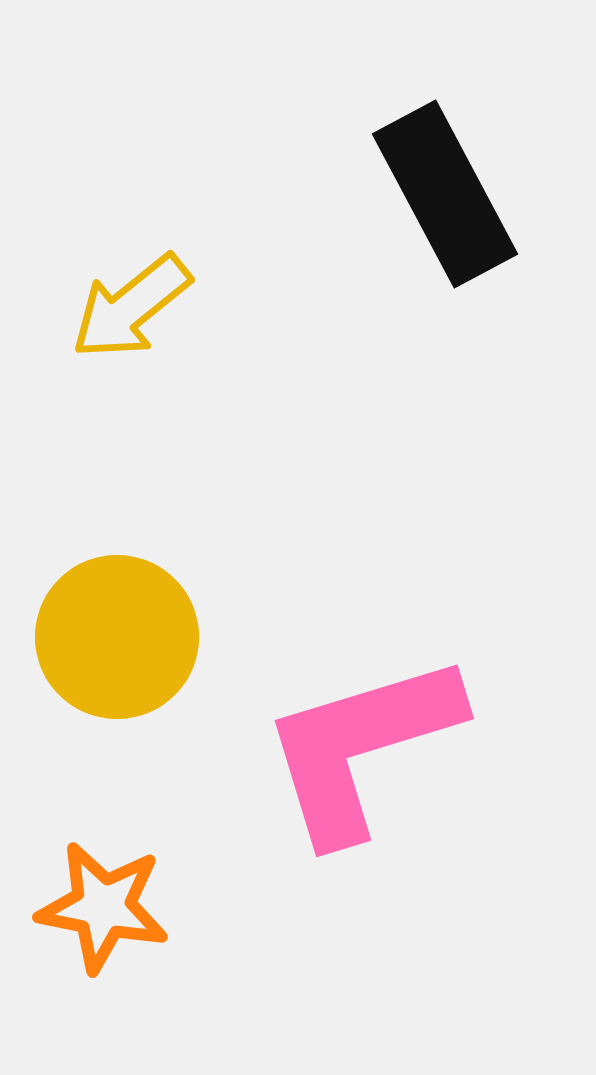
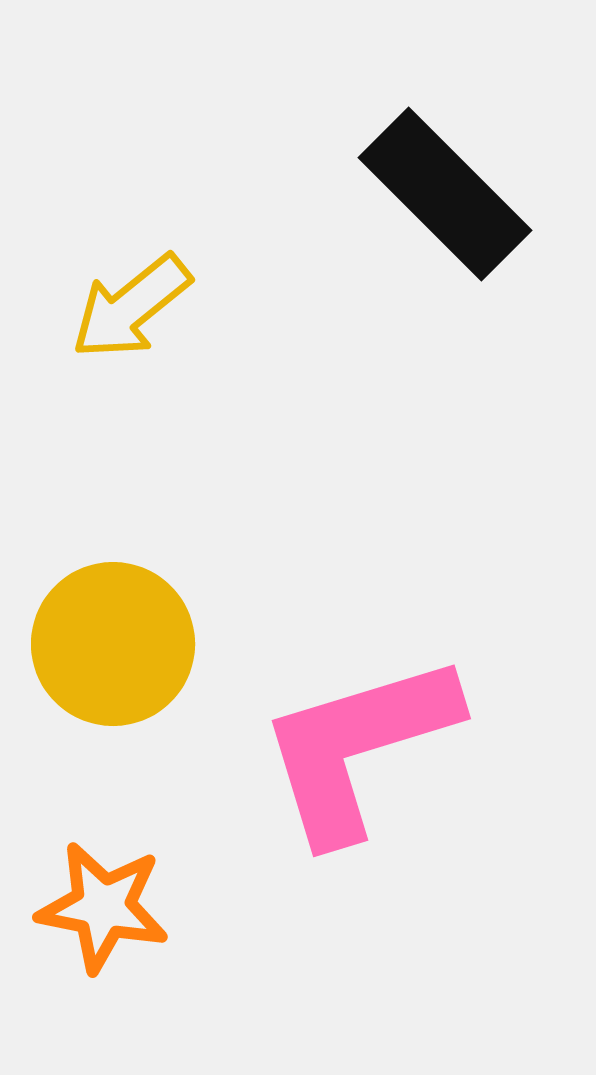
black rectangle: rotated 17 degrees counterclockwise
yellow circle: moved 4 px left, 7 px down
pink L-shape: moved 3 px left
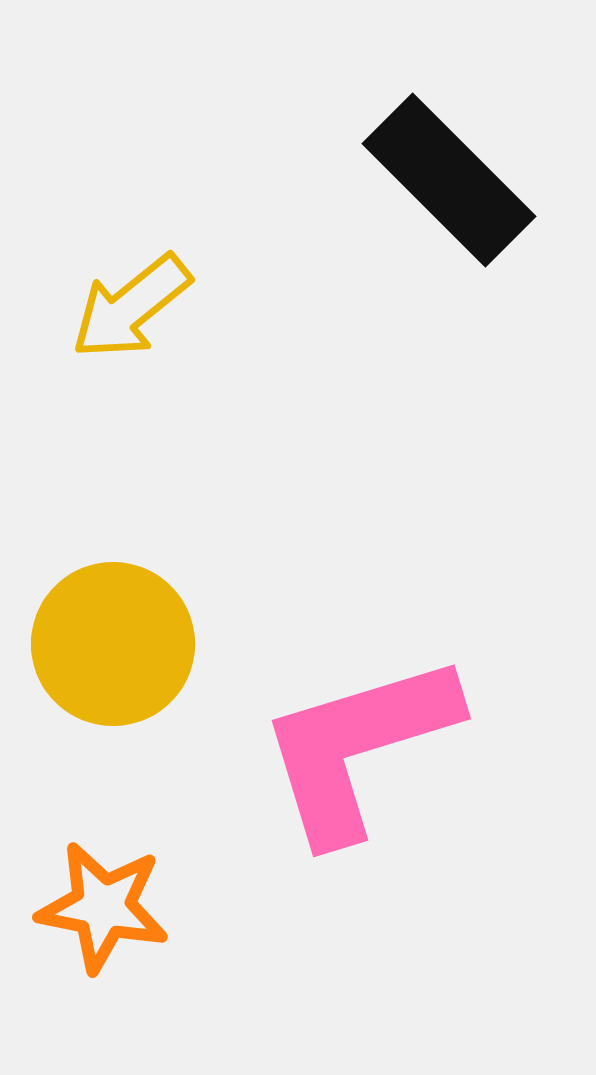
black rectangle: moved 4 px right, 14 px up
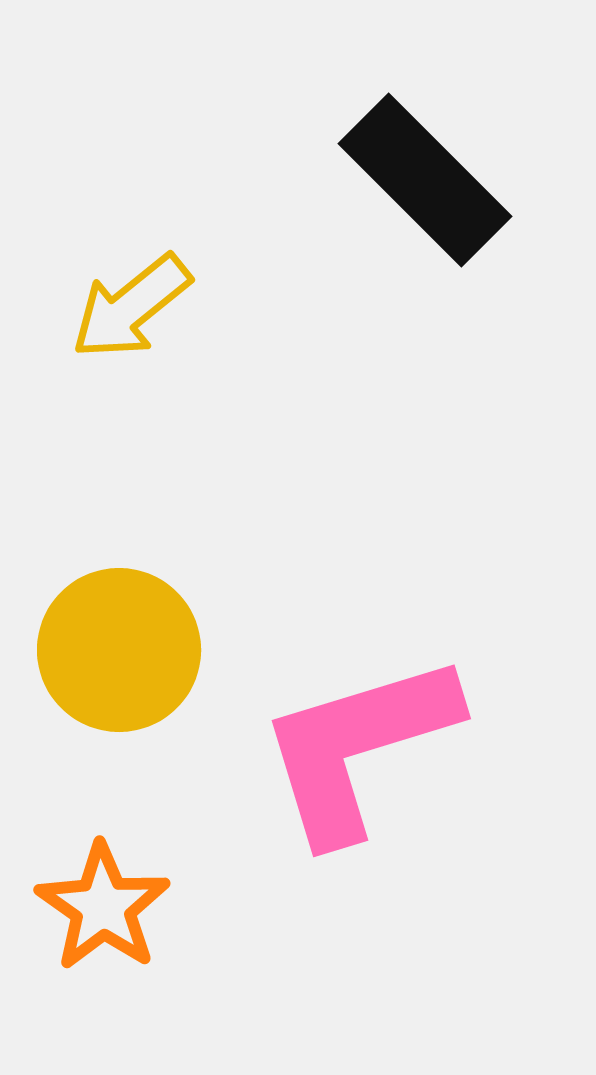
black rectangle: moved 24 px left
yellow circle: moved 6 px right, 6 px down
orange star: rotated 24 degrees clockwise
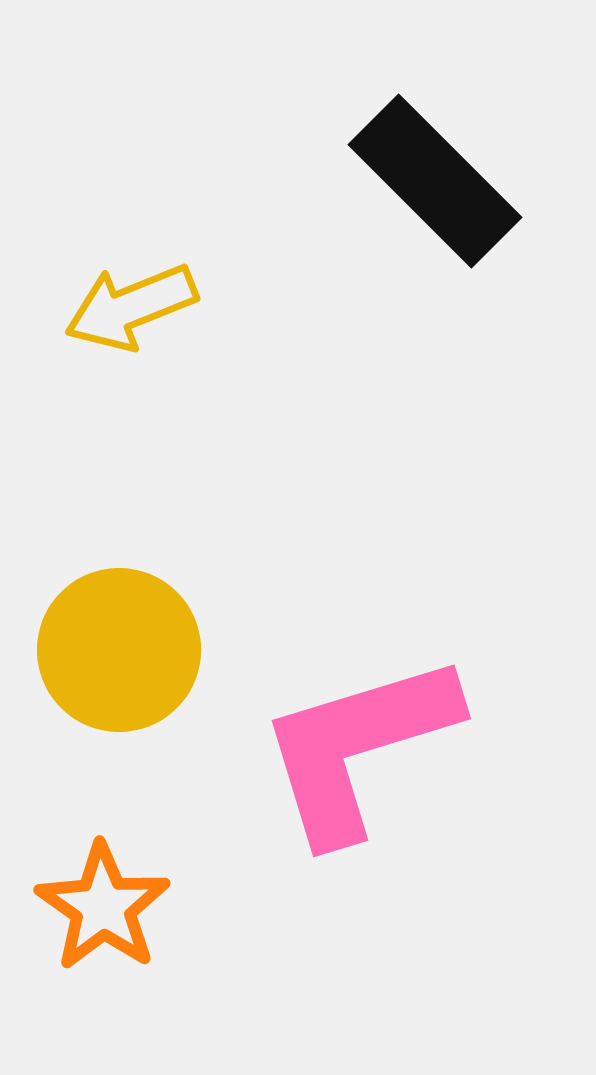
black rectangle: moved 10 px right, 1 px down
yellow arrow: rotated 17 degrees clockwise
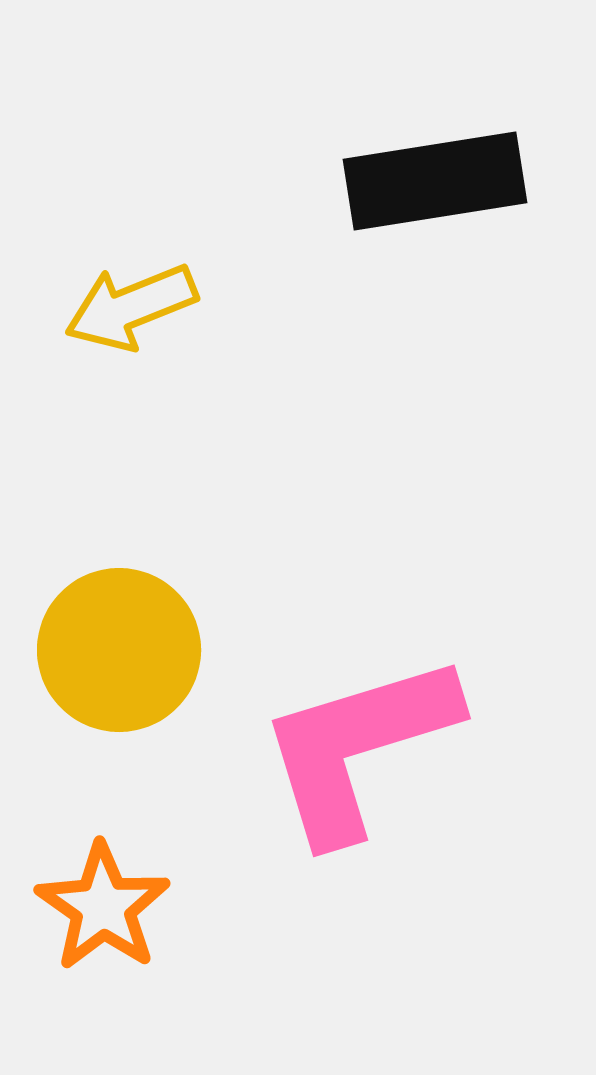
black rectangle: rotated 54 degrees counterclockwise
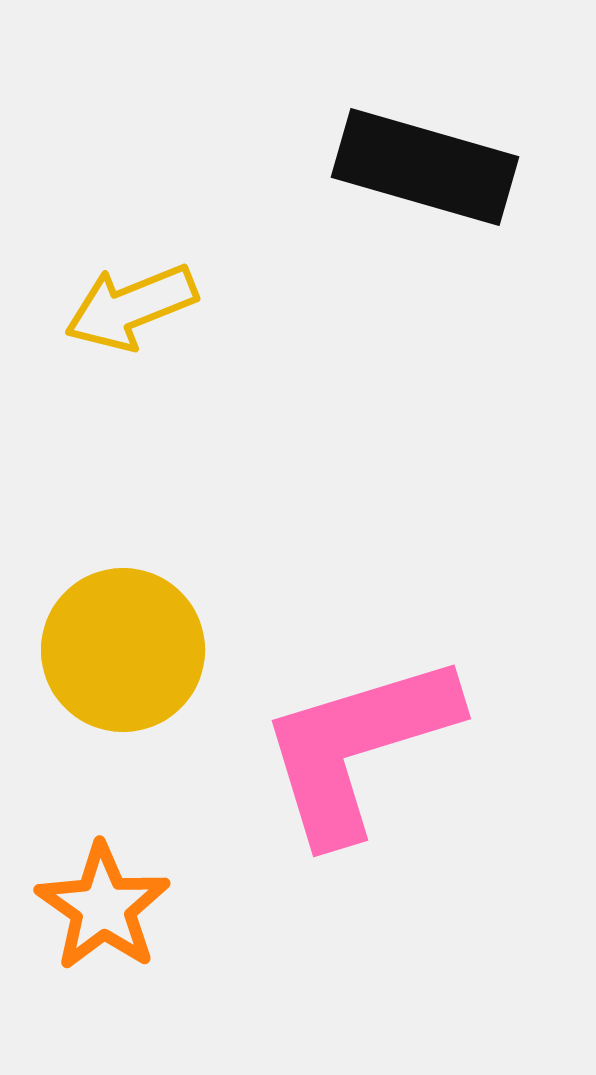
black rectangle: moved 10 px left, 14 px up; rotated 25 degrees clockwise
yellow circle: moved 4 px right
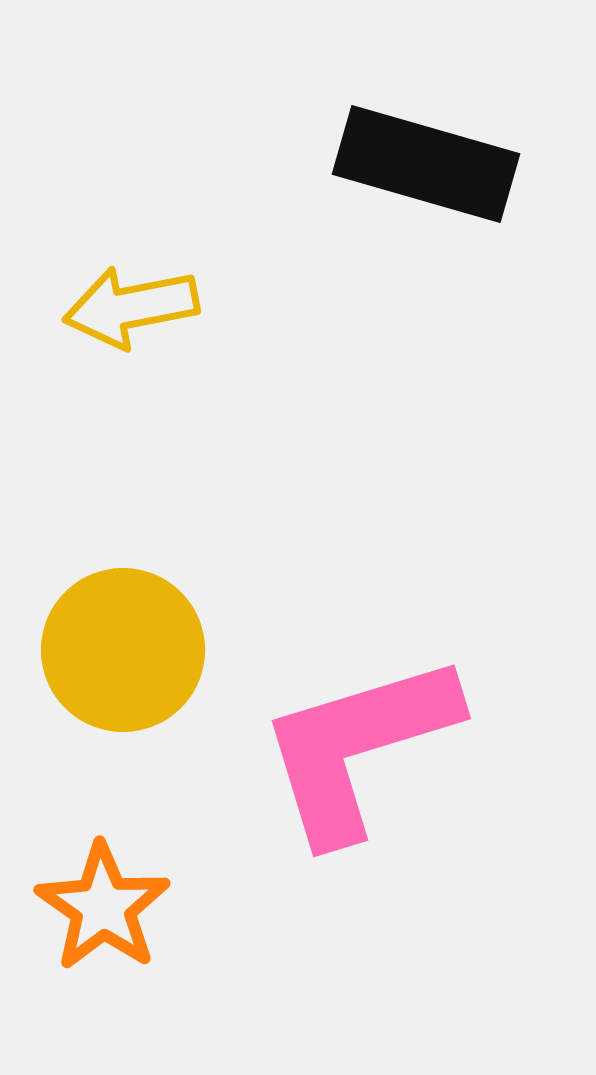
black rectangle: moved 1 px right, 3 px up
yellow arrow: rotated 11 degrees clockwise
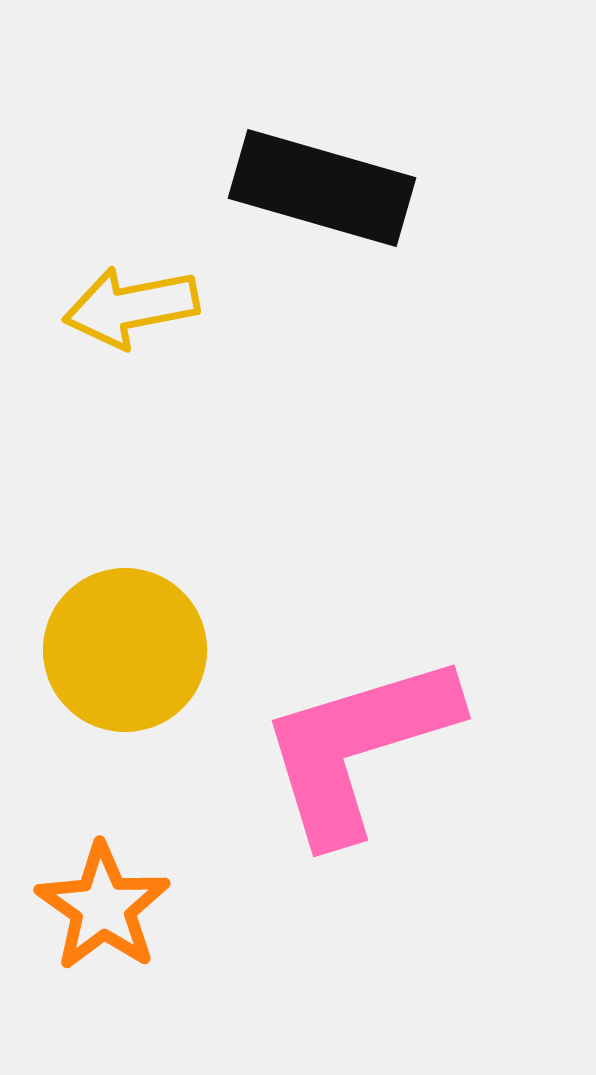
black rectangle: moved 104 px left, 24 px down
yellow circle: moved 2 px right
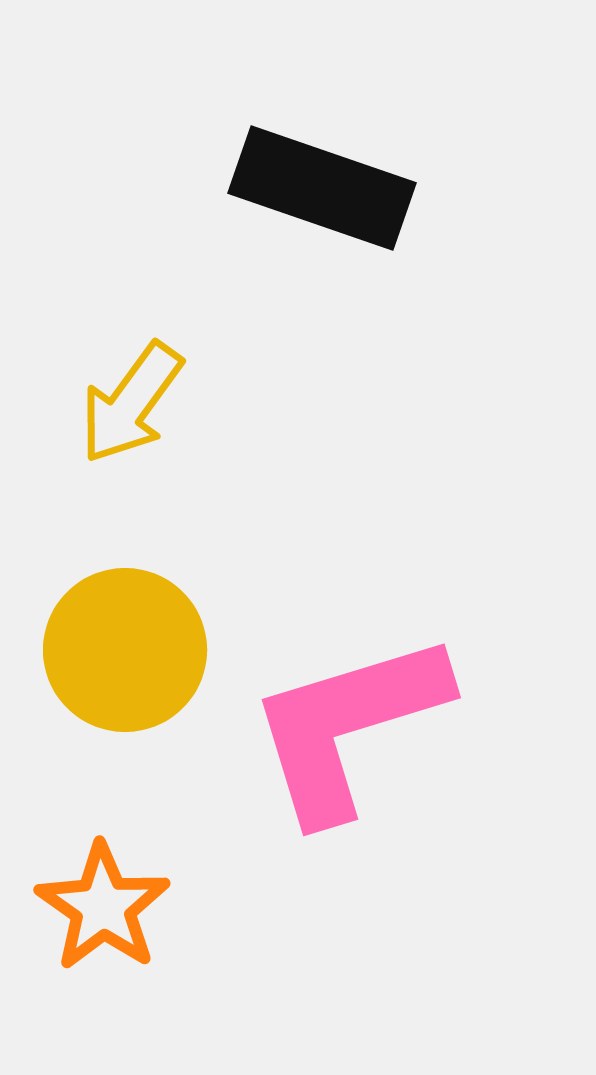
black rectangle: rotated 3 degrees clockwise
yellow arrow: moved 96 px down; rotated 43 degrees counterclockwise
pink L-shape: moved 10 px left, 21 px up
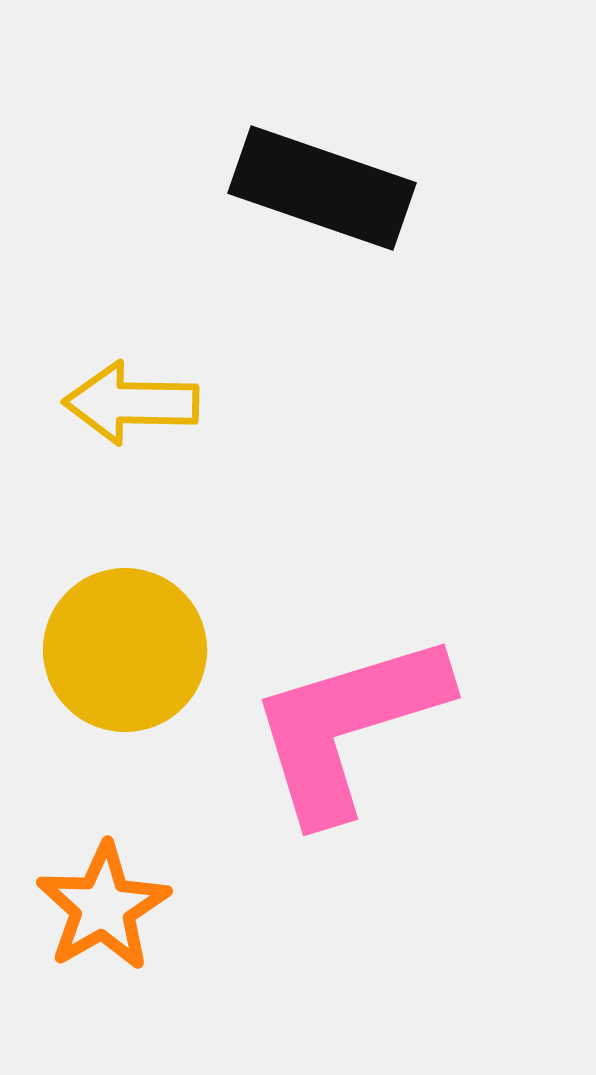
yellow arrow: rotated 55 degrees clockwise
orange star: rotated 7 degrees clockwise
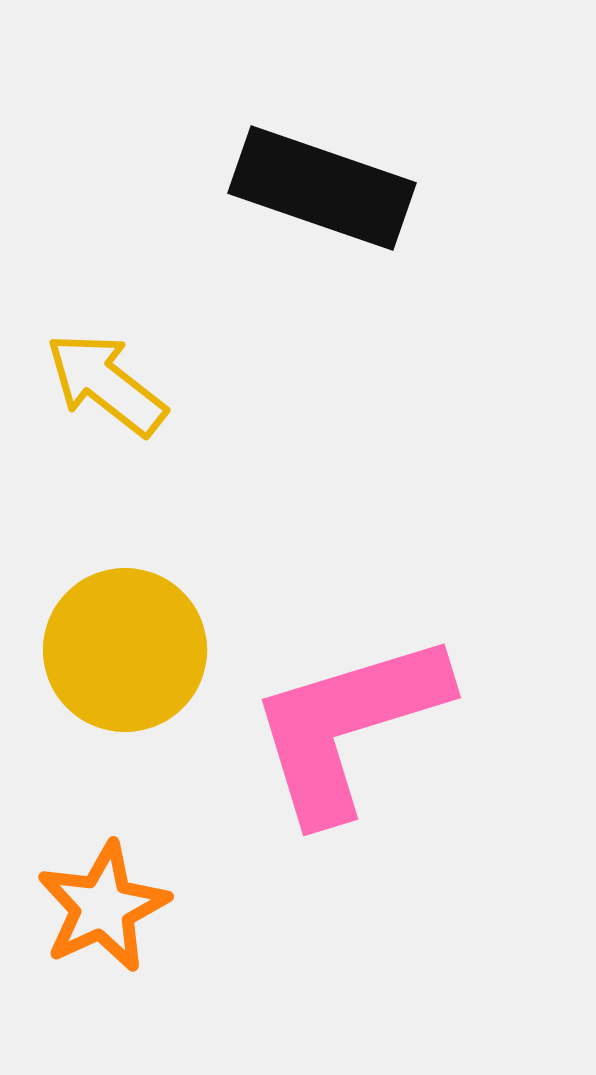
yellow arrow: moved 25 px left, 19 px up; rotated 37 degrees clockwise
orange star: rotated 5 degrees clockwise
